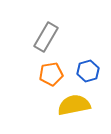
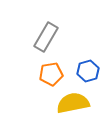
yellow semicircle: moved 1 px left, 2 px up
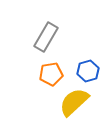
yellow semicircle: moved 1 px right, 1 px up; rotated 32 degrees counterclockwise
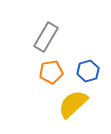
orange pentagon: moved 2 px up
yellow semicircle: moved 1 px left, 2 px down
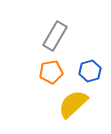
gray rectangle: moved 9 px right, 1 px up
blue hexagon: moved 2 px right
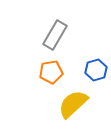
gray rectangle: moved 1 px up
blue hexagon: moved 6 px right, 1 px up
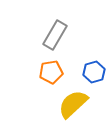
blue hexagon: moved 2 px left, 2 px down
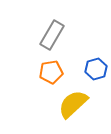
gray rectangle: moved 3 px left
blue hexagon: moved 2 px right, 3 px up
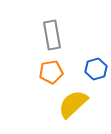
gray rectangle: rotated 40 degrees counterclockwise
